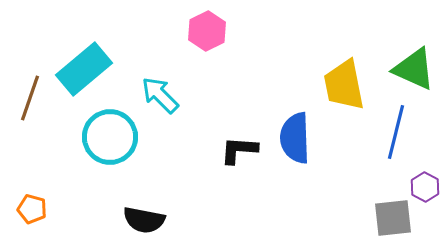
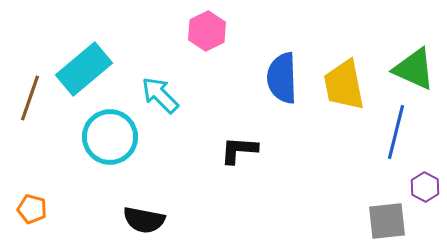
blue semicircle: moved 13 px left, 60 px up
gray square: moved 6 px left, 3 px down
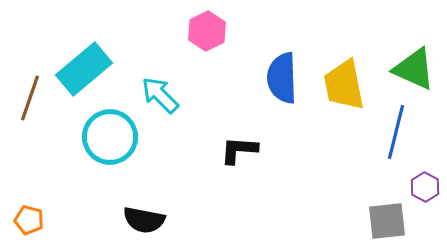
orange pentagon: moved 3 px left, 11 px down
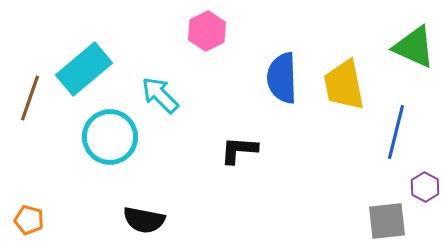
green triangle: moved 22 px up
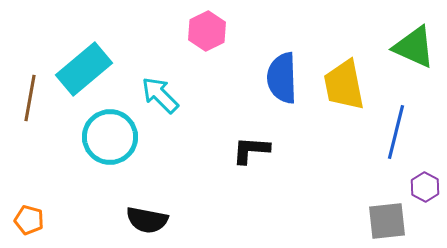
brown line: rotated 9 degrees counterclockwise
black L-shape: moved 12 px right
black semicircle: moved 3 px right
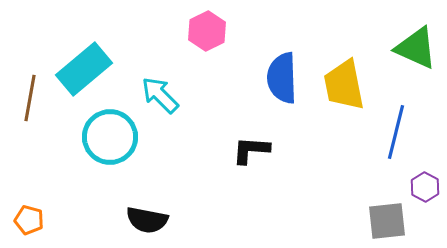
green triangle: moved 2 px right, 1 px down
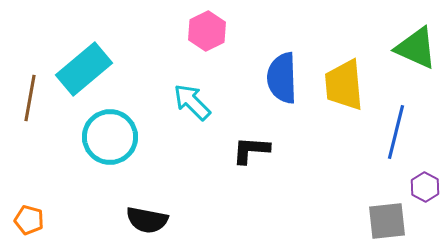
yellow trapezoid: rotated 6 degrees clockwise
cyan arrow: moved 32 px right, 7 px down
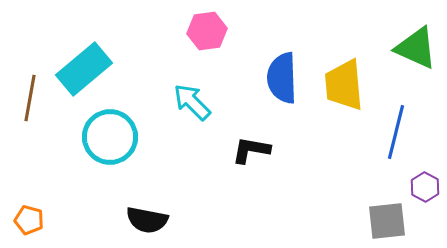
pink hexagon: rotated 18 degrees clockwise
black L-shape: rotated 6 degrees clockwise
